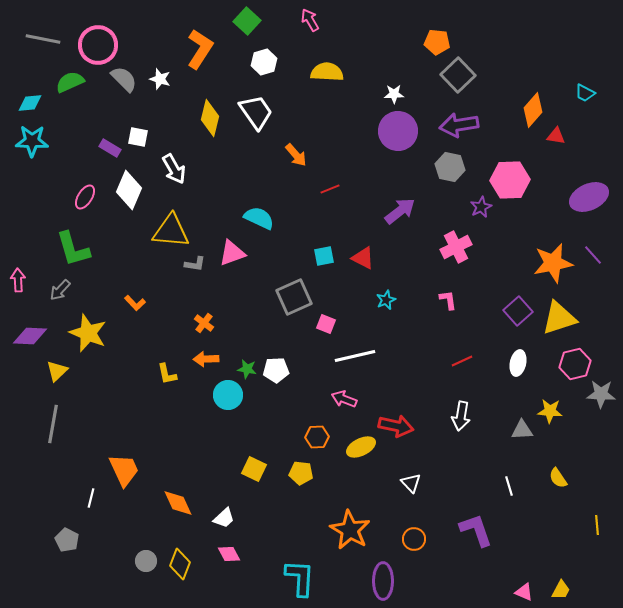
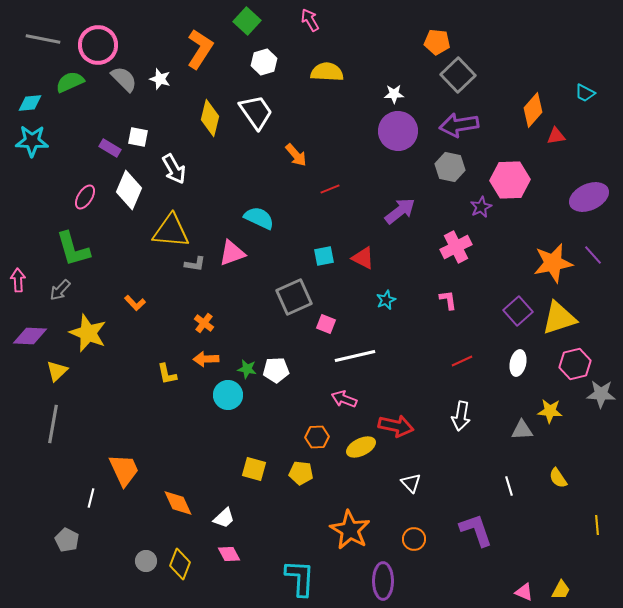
red triangle at (556, 136): rotated 18 degrees counterclockwise
yellow square at (254, 469): rotated 10 degrees counterclockwise
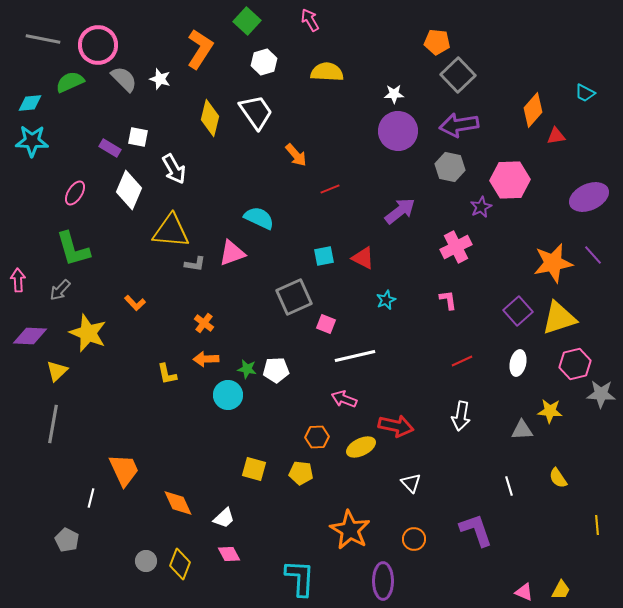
pink ellipse at (85, 197): moved 10 px left, 4 px up
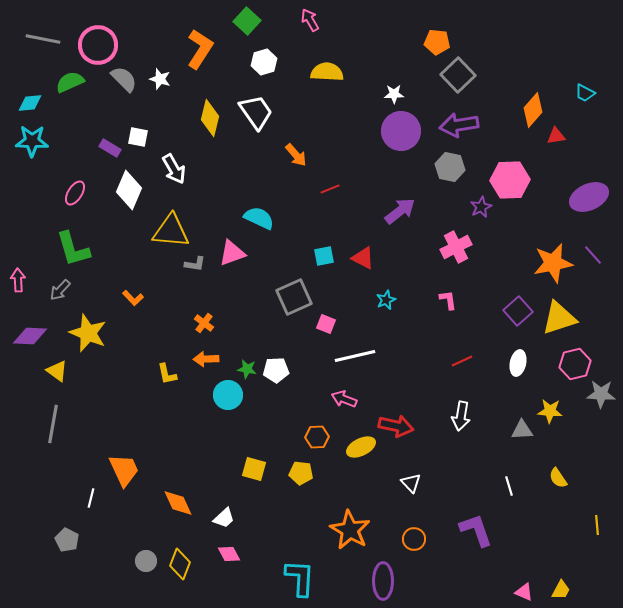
purple circle at (398, 131): moved 3 px right
orange L-shape at (135, 303): moved 2 px left, 5 px up
yellow triangle at (57, 371): rotated 40 degrees counterclockwise
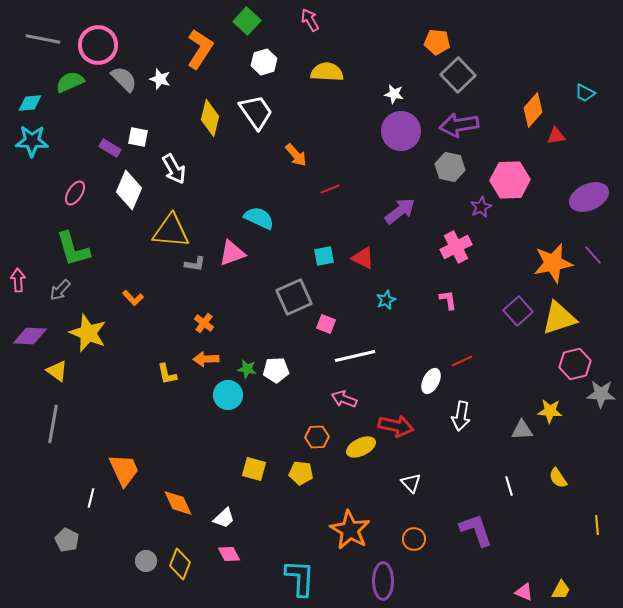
white star at (394, 94): rotated 12 degrees clockwise
white ellipse at (518, 363): moved 87 px left, 18 px down; rotated 15 degrees clockwise
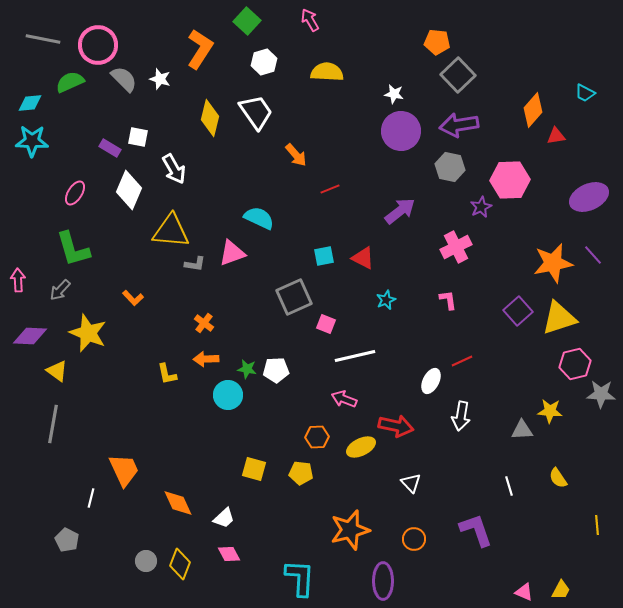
orange star at (350, 530): rotated 27 degrees clockwise
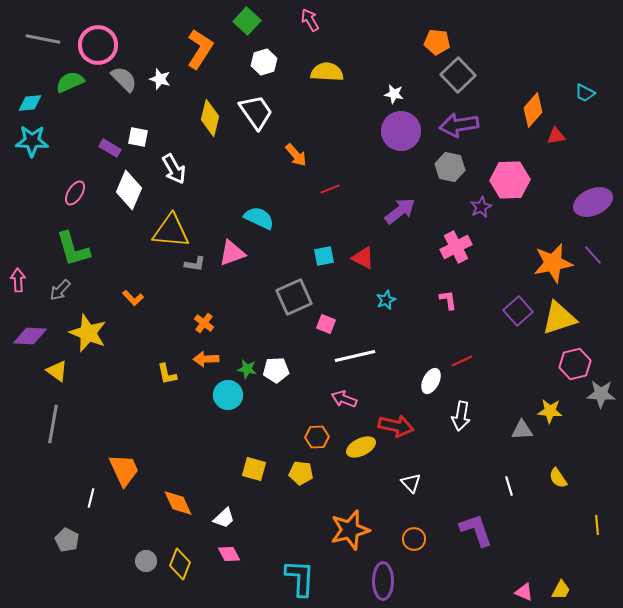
purple ellipse at (589, 197): moved 4 px right, 5 px down
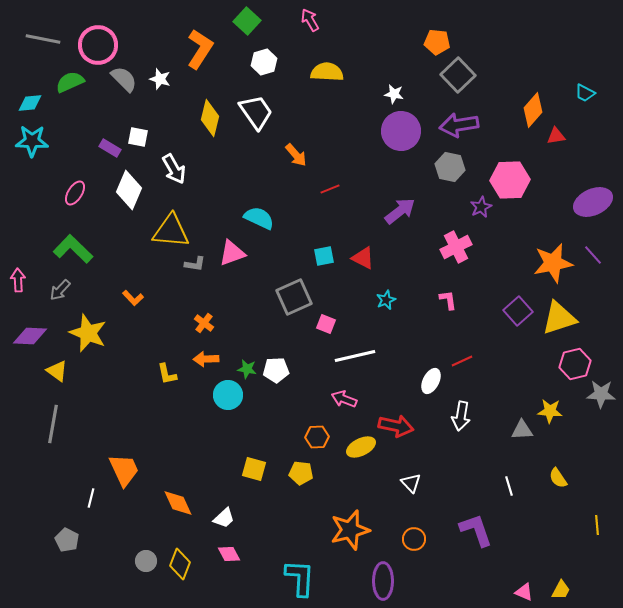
green L-shape at (73, 249): rotated 150 degrees clockwise
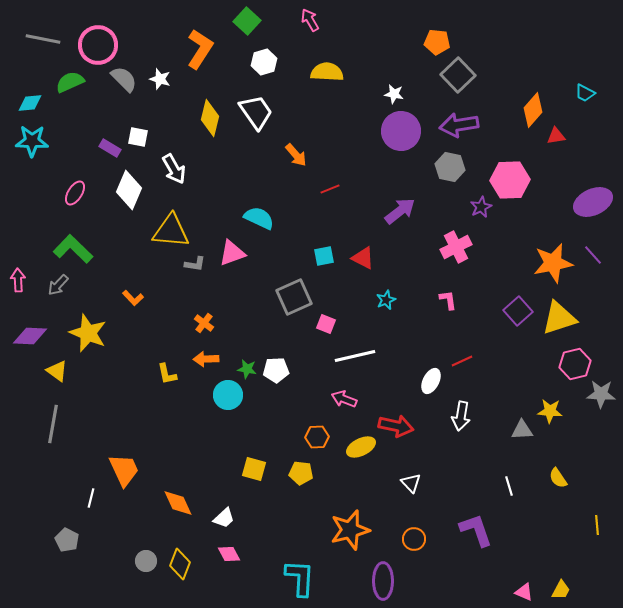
gray arrow at (60, 290): moved 2 px left, 5 px up
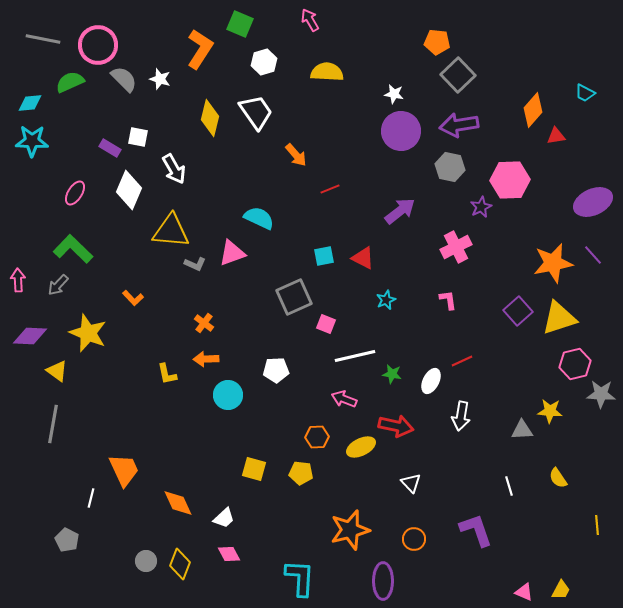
green square at (247, 21): moved 7 px left, 3 px down; rotated 20 degrees counterclockwise
gray L-shape at (195, 264): rotated 15 degrees clockwise
green star at (247, 369): moved 145 px right, 5 px down
